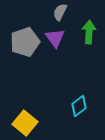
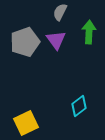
purple triangle: moved 1 px right, 2 px down
yellow square: moved 1 px right; rotated 25 degrees clockwise
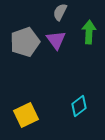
yellow square: moved 8 px up
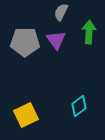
gray semicircle: moved 1 px right
gray pentagon: rotated 20 degrees clockwise
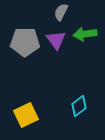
green arrow: moved 4 px left, 2 px down; rotated 100 degrees counterclockwise
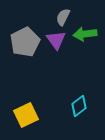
gray semicircle: moved 2 px right, 5 px down
gray pentagon: rotated 28 degrees counterclockwise
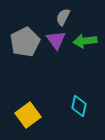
green arrow: moved 7 px down
cyan diamond: rotated 40 degrees counterclockwise
yellow square: moved 2 px right; rotated 10 degrees counterclockwise
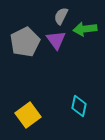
gray semicircle: moved 2 px left, 1 px up
green arrow: moved 12 px up
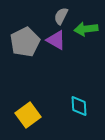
green arrow: moved 1 px right
purple triangle: rotated 25 degrees counterclockwise
cyan diamond: rotated 15 degrees counterclockwise
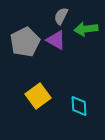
yellow square: moved 10 px right, 19 px up
